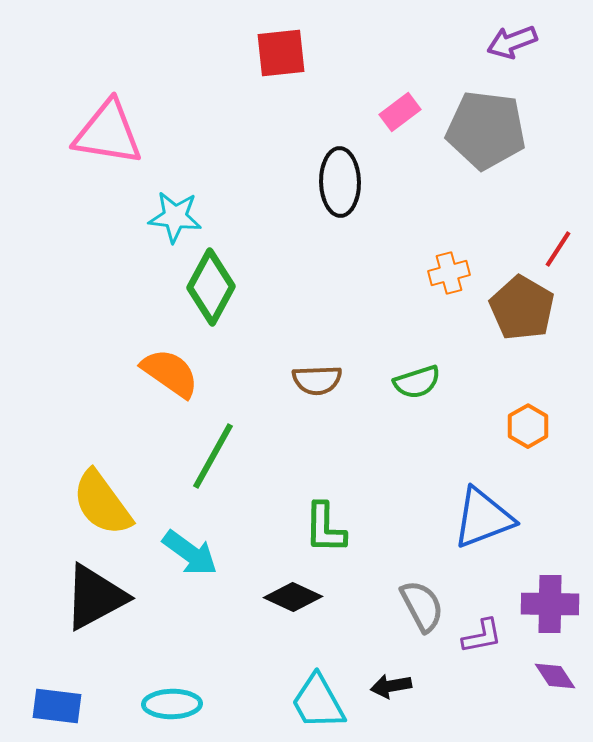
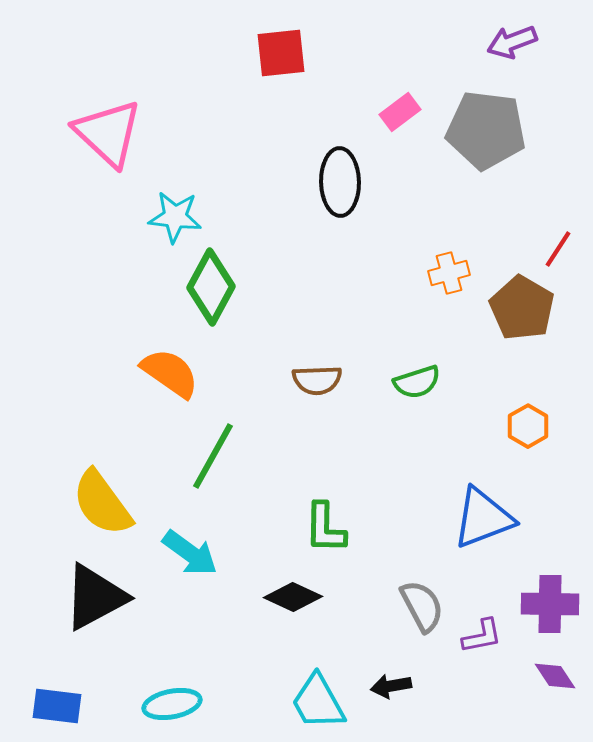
pink triangle: rotated 34 degrees clockwise
cyan ellipse: rotated 10 degrees counterclockwise
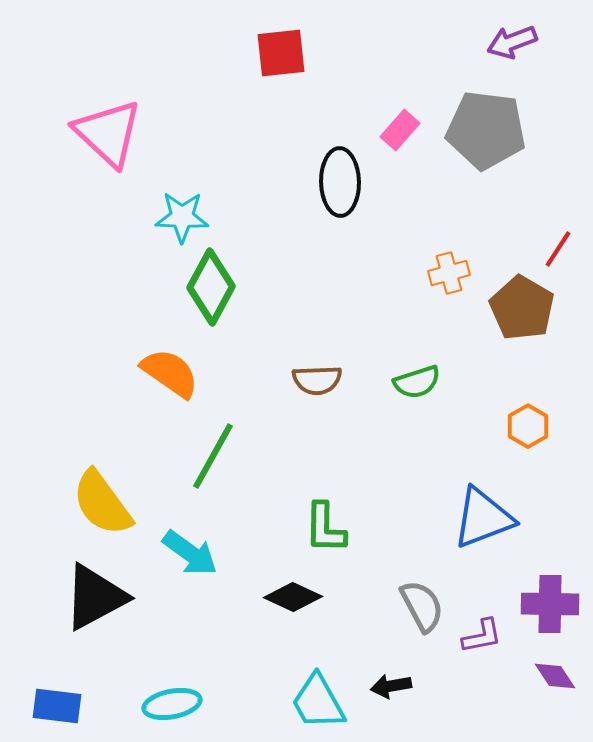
pink rectangle: moved 18 px down; rotated 12 degrees counterclockwise
cyan star: moved 7 px right; rotated 4 degrees counterclockwise
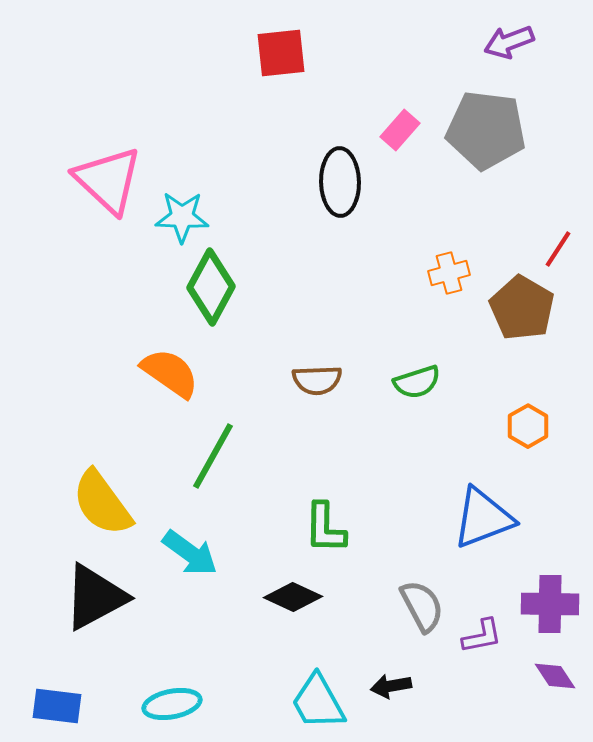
purple arrow: moved 3 px left
pink triangle: moved 47 px down
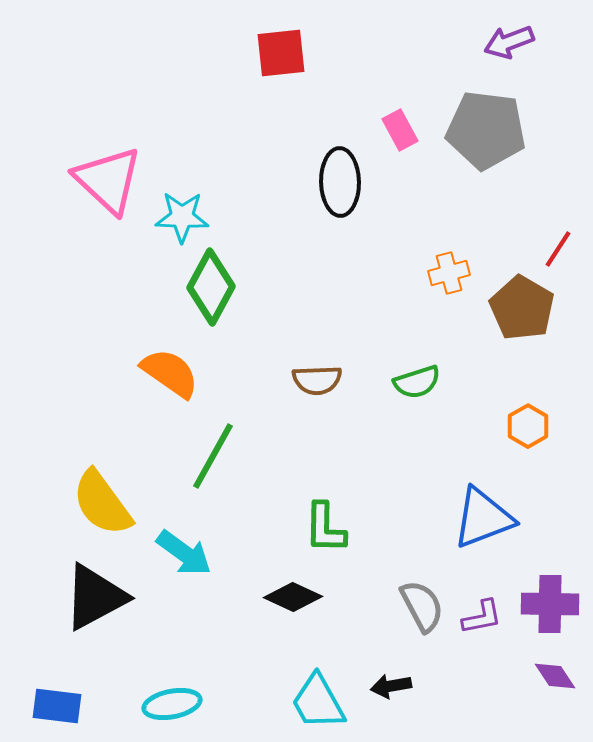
pink rectangle: rotated 69 degrees counterclockwise
cyan arrow: moved 6 px left
purple L-shape: moved 19 px up
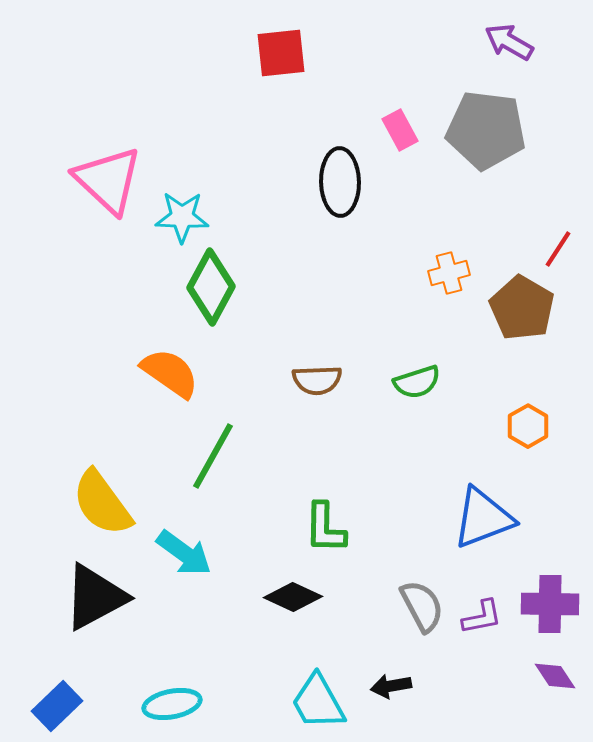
purple arrow: rotated 51 degrees clockwise
blue rectangle: rotated 51 degrees counterclockwise
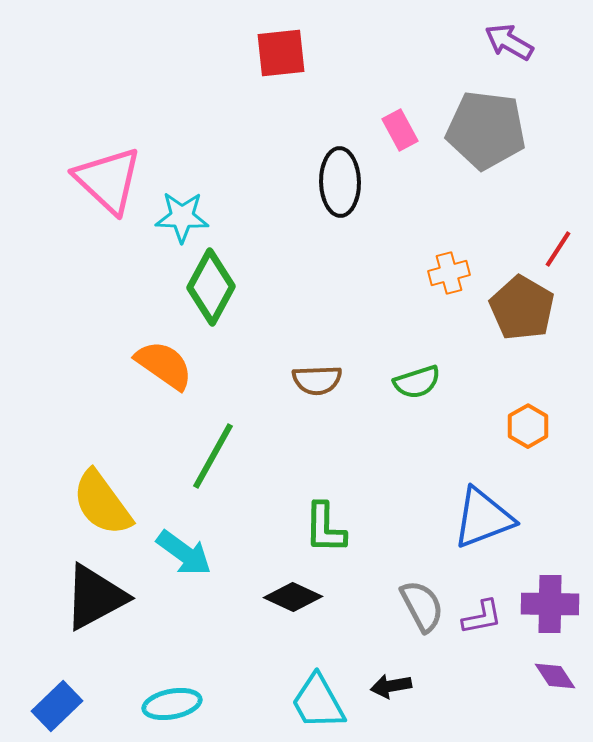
orange semicircle: moved 6 px left, 8 px up
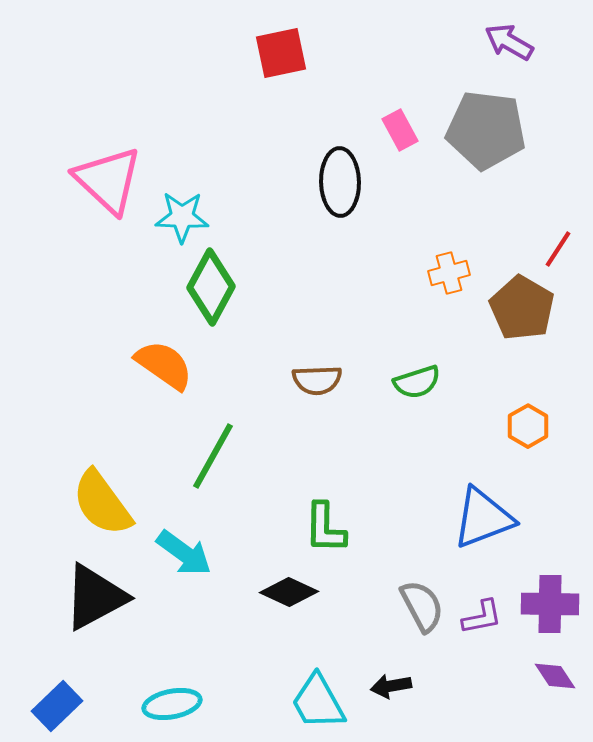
red square: rotated 6 degrees counterclockwise
black diamond: moved 4 px left, 5 px up
